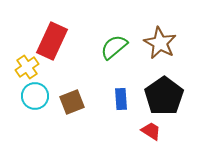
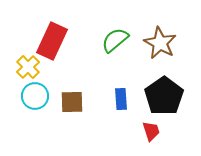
green semicircle: moved 1 px right, 7 px up
yellow cross: moved 1 px right; rotated 10 degrees counterclockwise
brown square: rotated 20 degrees clockwise
red trapezoid: rotated 40 degrees clockwise
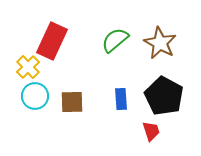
black pentagon: rotated 9 degrees counterclockwise
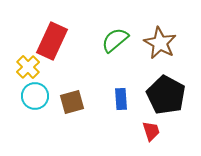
black pentagon: moved 2 px right, 1 px up
brown square: rotated 15 degrees counterclockwise
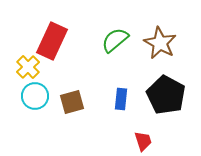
blue rectangle: rotated 10 degrees clockwise
red trapezoid: moved 8 px left, 10 px down
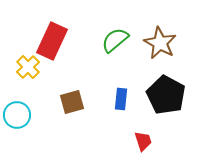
cyan circle: moved 18 px left, 19 px down
